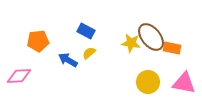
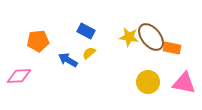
yellow star: moved 2 px left, 6 px up
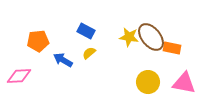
blue arrow: moved 5 px left
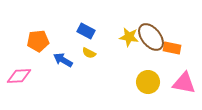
yellow semicircle: rotated 112 degrees counterclockwise
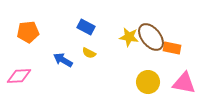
blue rectangle: moved 4 px up
orange pentagon: moved 10 px left, 9 px up
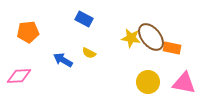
blue rectangle: moved 2 px left, 8 px up
yellow star: moved 2 px right, 1 px down
